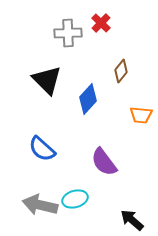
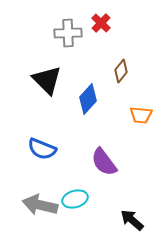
blue semicircle: rotated 20 degrees counterclockwise
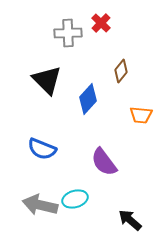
black arrow: moved 2 px left
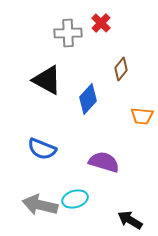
brown diamond: moved 2 px up
black triangle: rotated 16 degrees counterclockwise
orange trapezoid: moved 1 px right, 1 px down
purple semicircle: rotated 144 degrees clockwise
black arrow: rotated 10 degrees counterclockwise
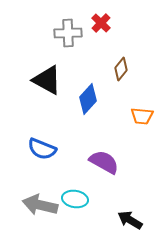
purple semicircle: rotated 12 degrees clockwise
cyan ellipse: rotated 25 degrees clockwise
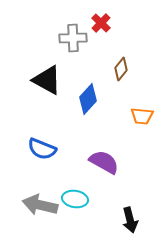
gray cross: moved 5 px right, 5 px down
black arrow: rotated 135 degrees counterclockwise
